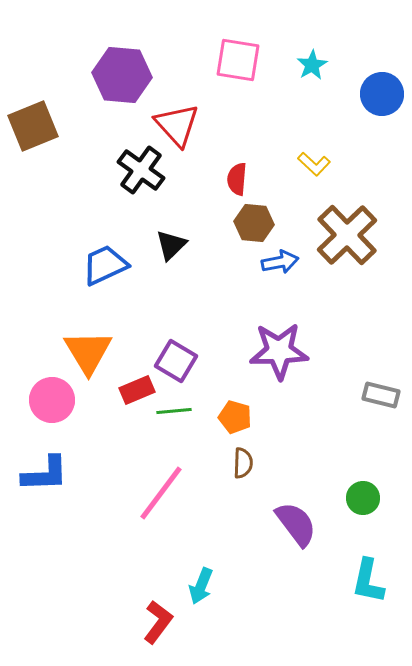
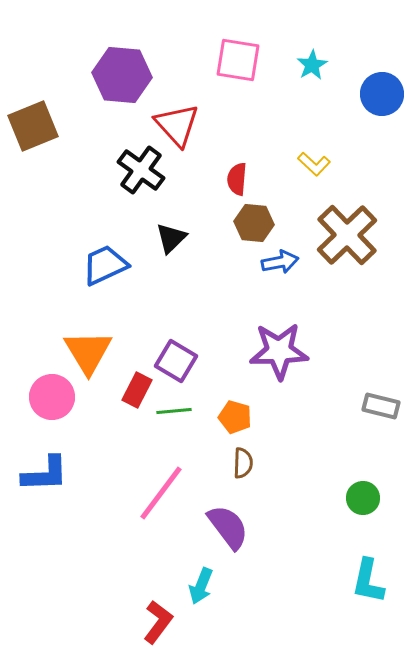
black triangle: moved 7 px up
red rectangle: rotated 40 degrees counterclockwise
gray rectangle: moved 11 px down
pink circle: moved 3 px up
purple semicircle: moved 68 px left, 3 px down
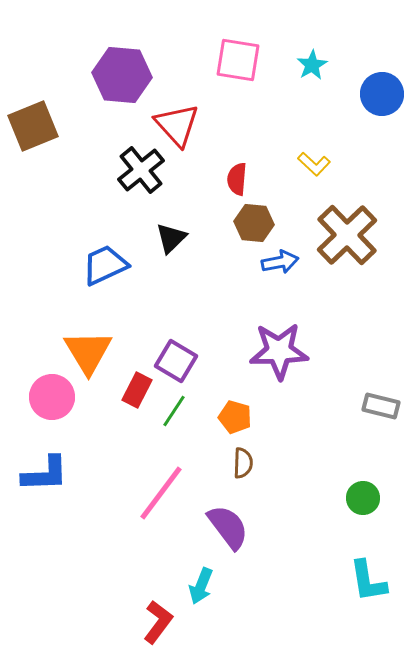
black cross: rotated 15 degrees clockwise
green line: rotated 52 degrees counterclockwise
cyan L-shape: rotated 21 degrees counterclockwise
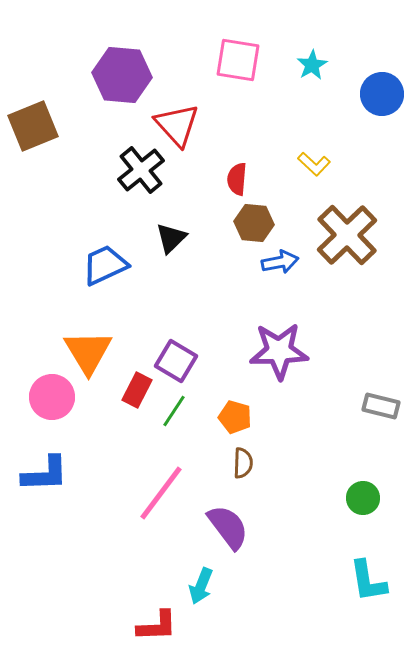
red L-shape: moved 1 px left, 4 px down; rotated 51 degrees clockwise
